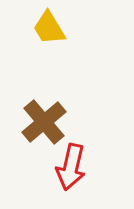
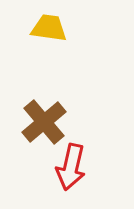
yellow trapezoid: rotated 129 degrees clockwise
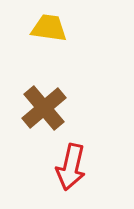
brown cross: moved 14 px up
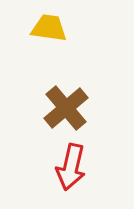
brown cross: moved 22 px right
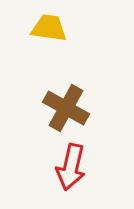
brown cross: rotated 21 degrees counterclockwise
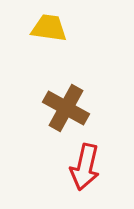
red arrow: moved 14 px right
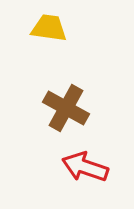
red arrow: rotated 96 degrees clockwise
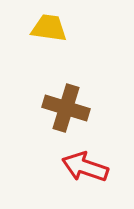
brown cross: rotated 12 degrees counterclockwise
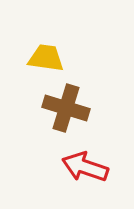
yellow trapezoid: moved 3 px left, 30 px down
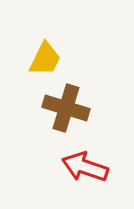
yellow trapezoid: moved 1 px left, 1 px down; rotated 108 degrees clockwise
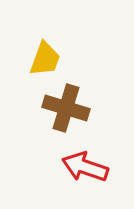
yellow trapezoid: rotated 6 degrees counterclockwise
